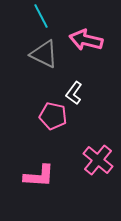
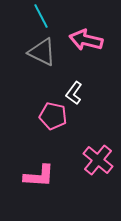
gray triangle: moved 2 px left, 2 px up
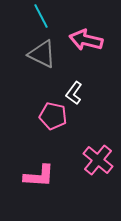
gray triangle: moved 2 px down
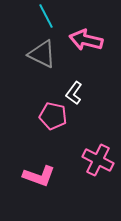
cyan line: moved 5 px right
pink cross: rotated 12 degrees counterclockwise
pink L-shape: rotated 16 degrees clockwise
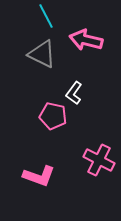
pink cross: moved 1 px right
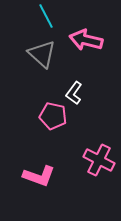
gray triangle: rotated 16 degrees clockwise
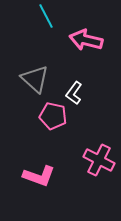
gray triangle: moved 7 px left, 25 px down
